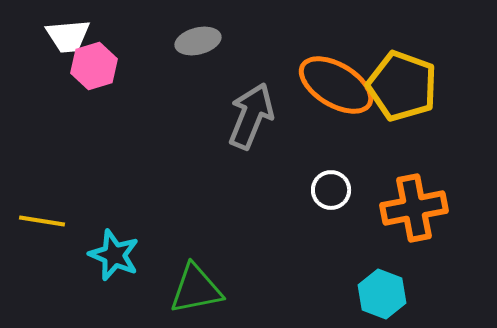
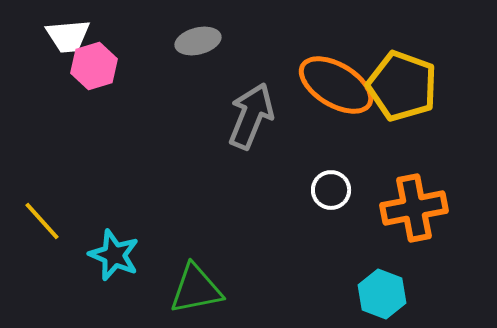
yellow line: rotated 39 degrees clockwise
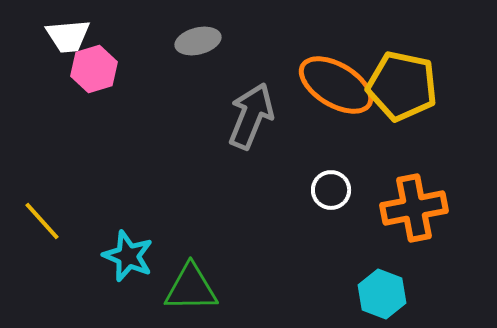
pink hexagon: moved 3 px down
yellow pentagon: rotated 8 degrees counterclockwise
cyan star: moved 14 px right, 1 px down
green triangle: moved 5 px left, 1 px up; rotated 10 degrees clockwise
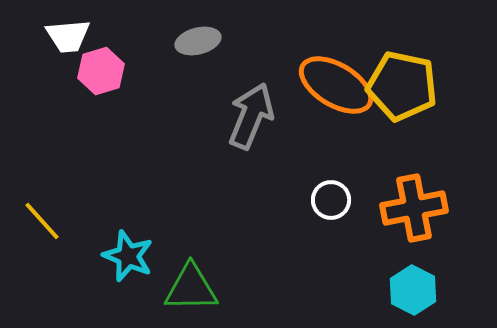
pink hexagon: moved 7 px right, 2 px down
white circle: moved 10 px down
cyan hexagon: moved 31 px right, 4 px up; rotated 6 degrees clockwise
